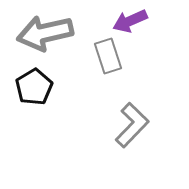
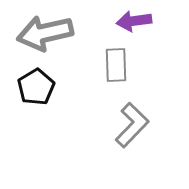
purple arrow: moved 4 px right; rotated 16 degrees clockwise
gray rectangle: moved 8 px right, 9 px down; rotated 16 degrees clockwise
black pentagon: moved 2 px right
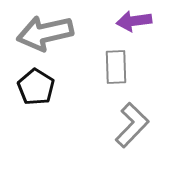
gray rectangle: moved 2 px down
black pentagon: rotated 9 degrees counterclockwise
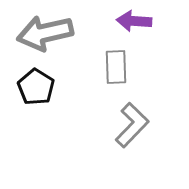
purple arrow: rotated 12 degrees clockwise
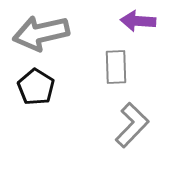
purple arrow: moved 4 px right
gray arrow: moved 4 px left
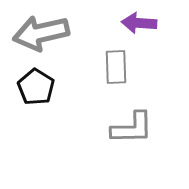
purple arrow: moved 1 px right, 2 px down
gray L-shape: moved 3 px down; rotated 45 degrees clockwise
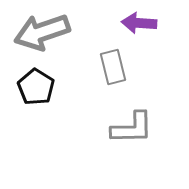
gray arrow: moved 1 px right, 1 px up; rotated 6 degrees counterclockwise
gray rectangle: moved 3 px left; rotated 12 degrees counterclockwise
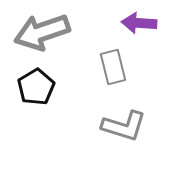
black pentagon: rotated 9 degrees clockwise
gray L-shape: moved 8 px left, 2 px up; rotated 18 degrees clockwise
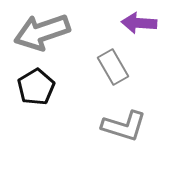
gray rectangle: rotated 16 degrees counterclockwise
